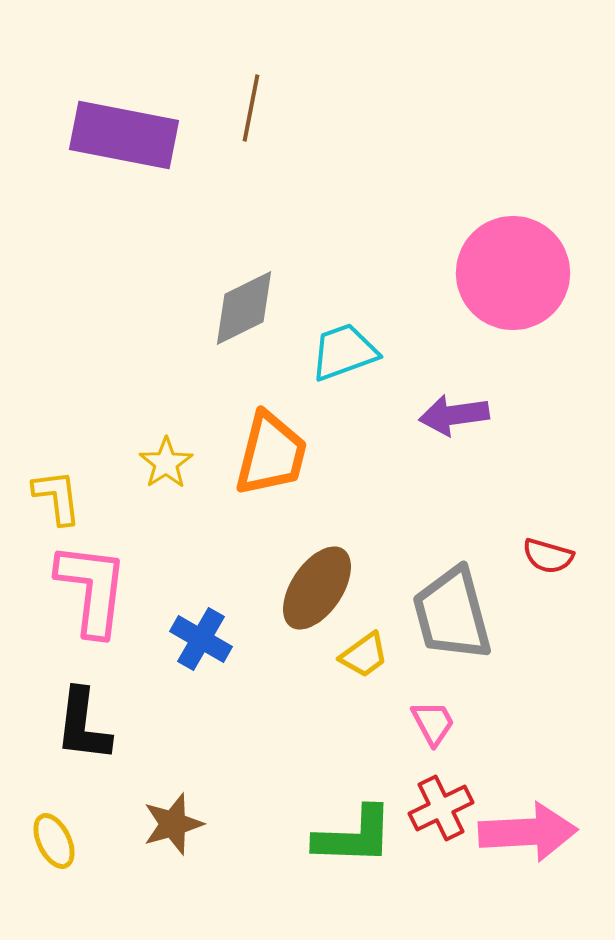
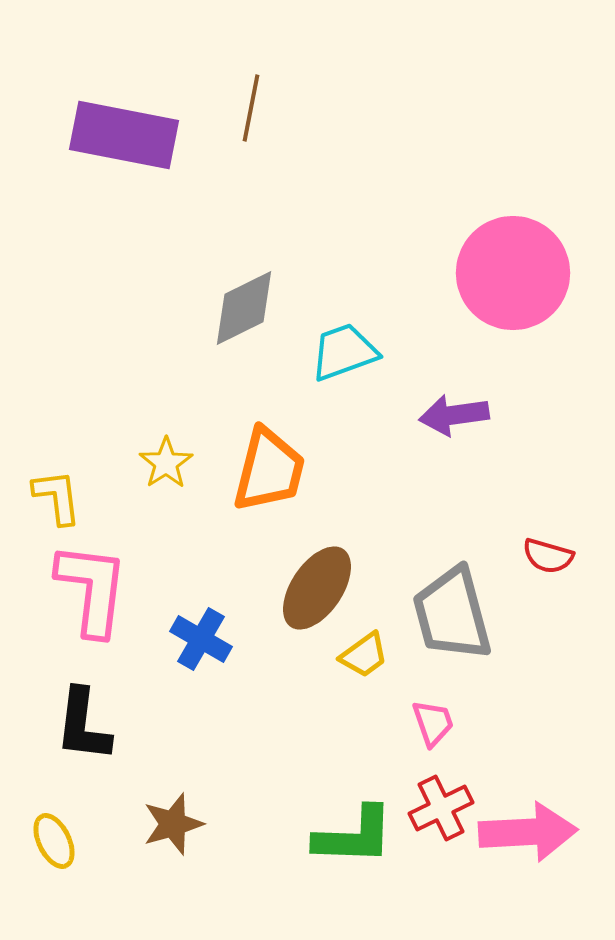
orange trapezoid: moved 2 px left, 16 px down
pink trapezoid: rotated 9 degrees clockwise
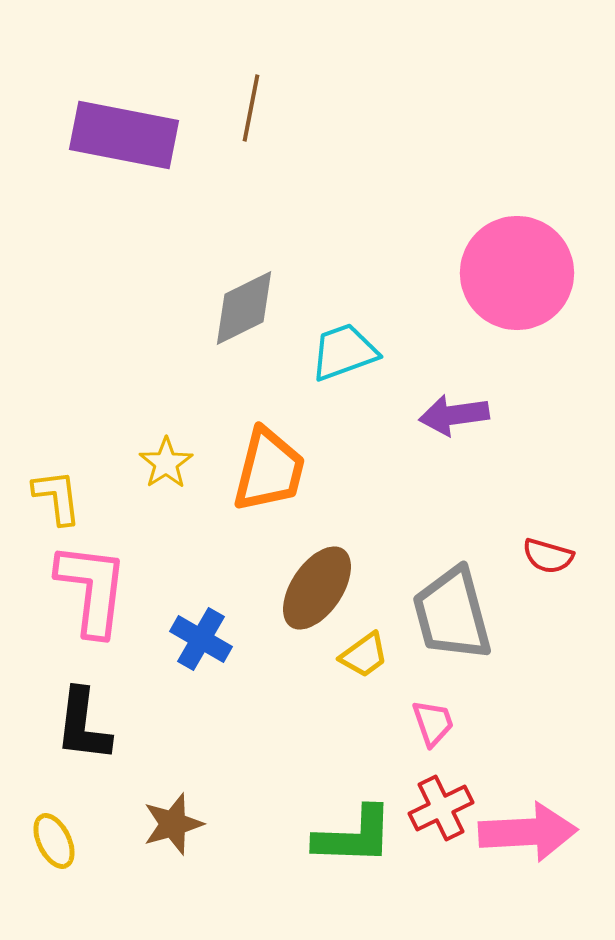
pink circle: moved 4 px right
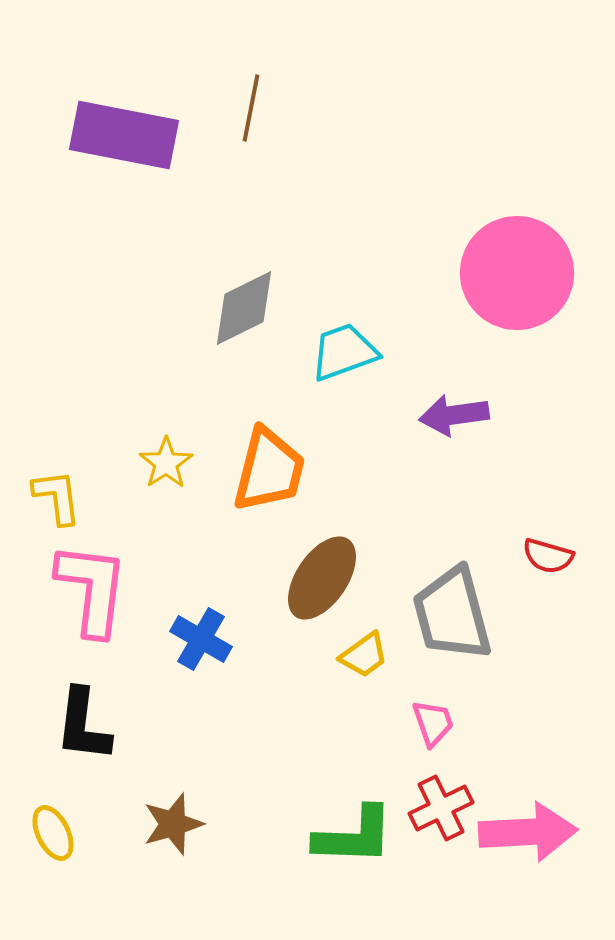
brown ellipse: moved 5 px right, 10 px up
yellow ellipse: moved 1 px left, 8 px up
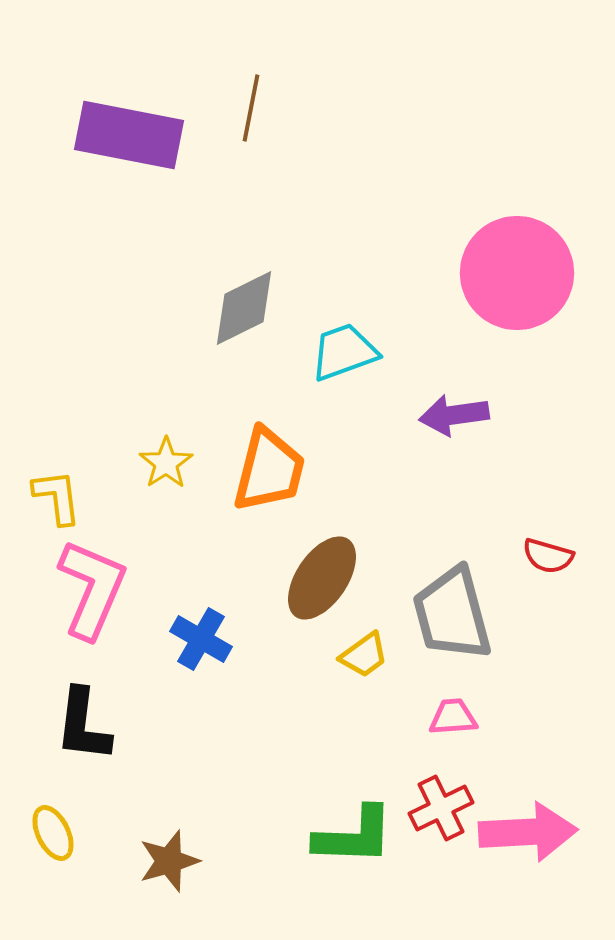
purple rectangle: moved 5 px right
pink L-shape: rotated 16 degrees clockwise
pink trapezoid: moved 20 px right, 6 px up; rotated 75 degrees counterclockwise
brown star: moved 4 px left, 37 px down
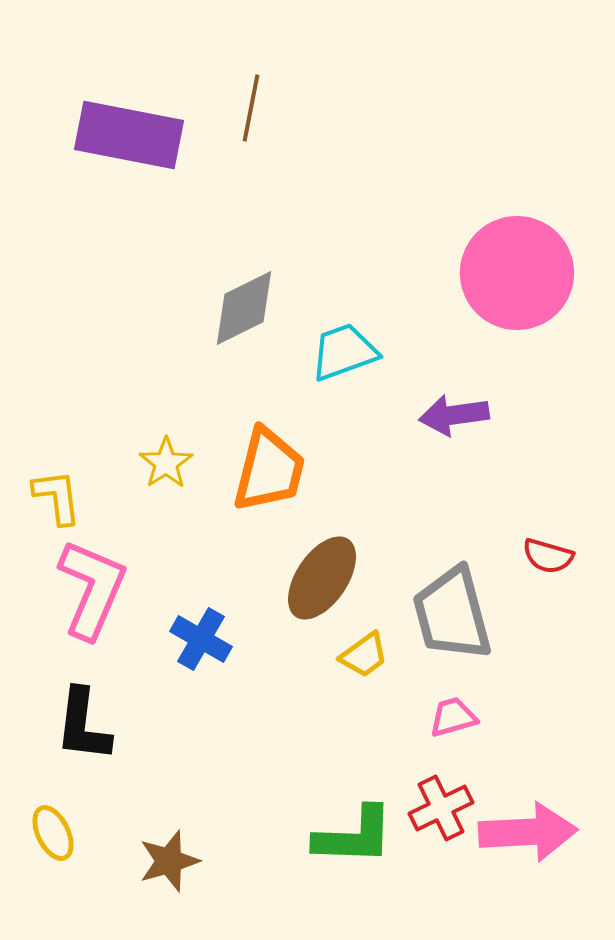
pink trapezoid: rotated 12 degrees counterclockwise
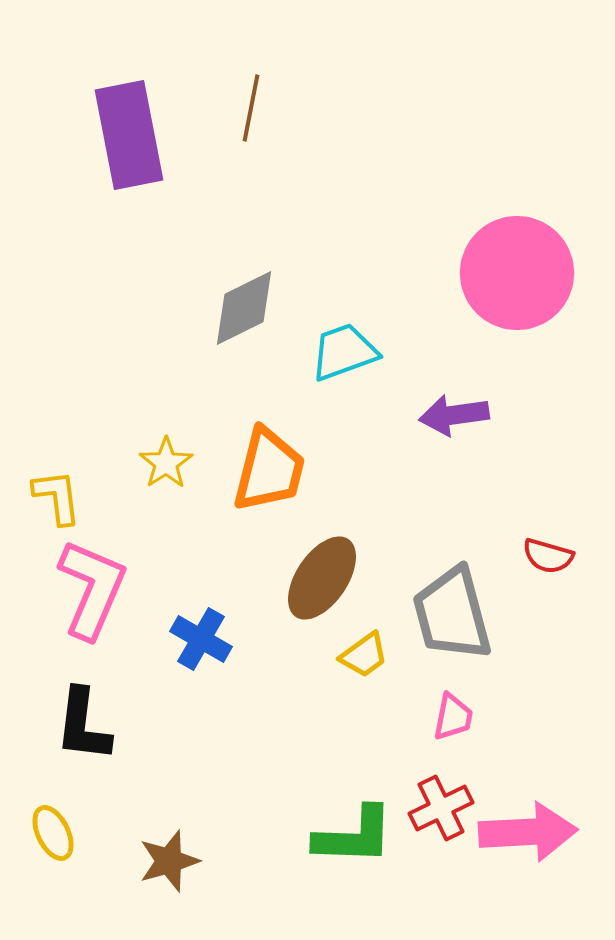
purple rectangle: rotated 68 degrees clockwise
pink trapezoid: rotated 117 degrees clockwise
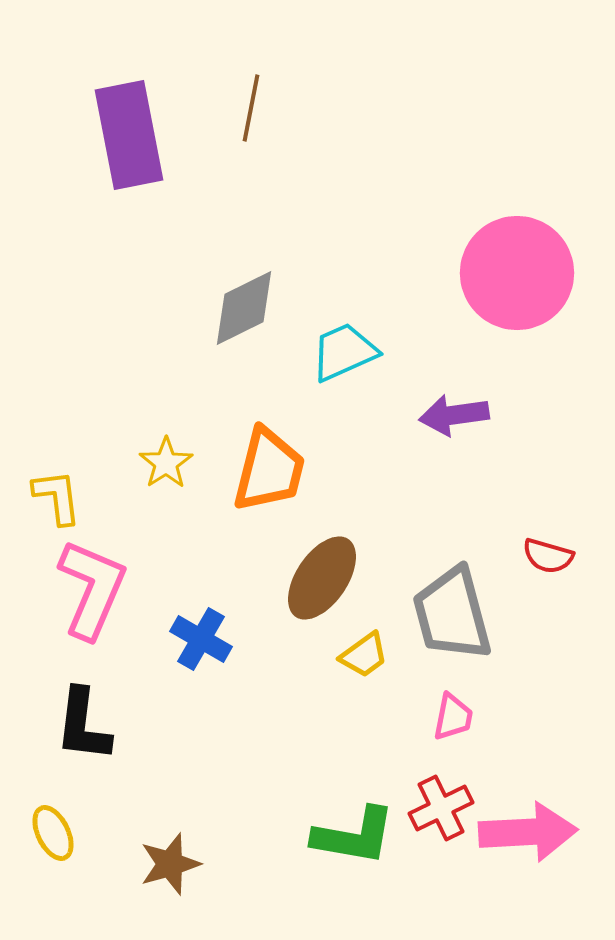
cyan trapezoid: rotated 4 degrees counterclockwise
green L-shape: rotated 8 degrees clockwise
brown star: moved 1 px right, 3 px down
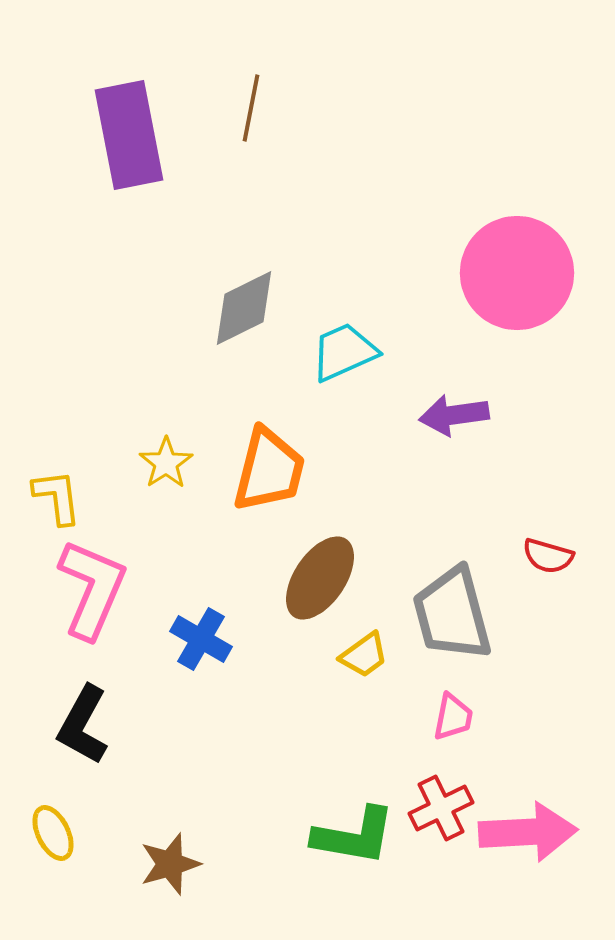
brown ellipse: moved 2 px left
black L-shape: rotated 22 degrees clockwise
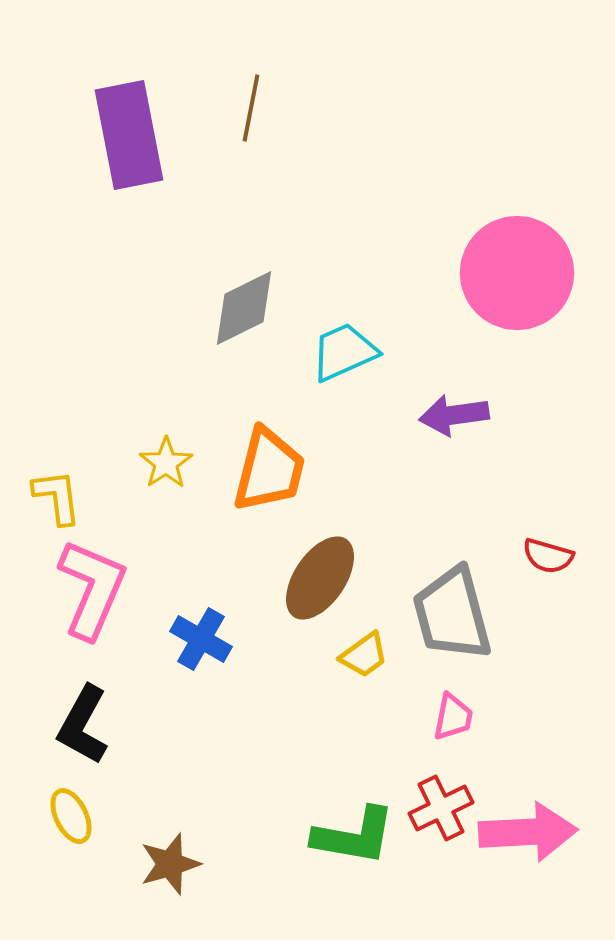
yellow ellipse: moved 18 px right, 17 px up
